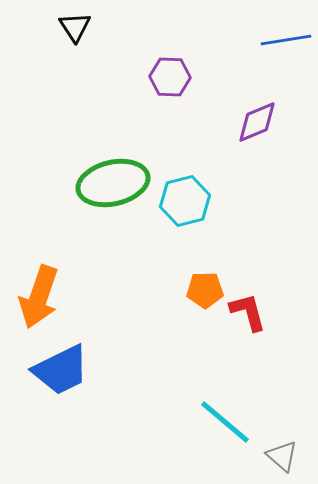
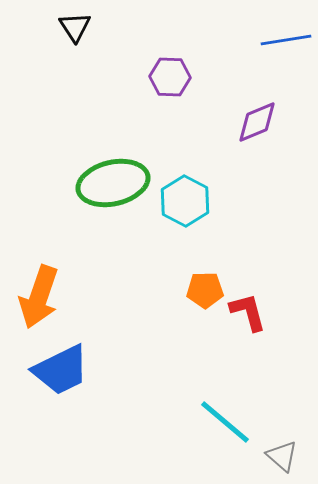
cyan hexagon: rotated 18 degrees counterclockwise
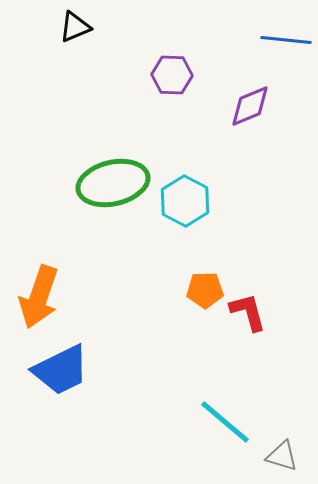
black triangle: rotated 40 degrees clockwise
blue line: rotated 15 degrees clockwise
purple hexagon: moved 2 px right, 2 px up
purple diamond: moved 7 px left, 16 px up
gray triangle: rotated 24 degrees counterclockwise
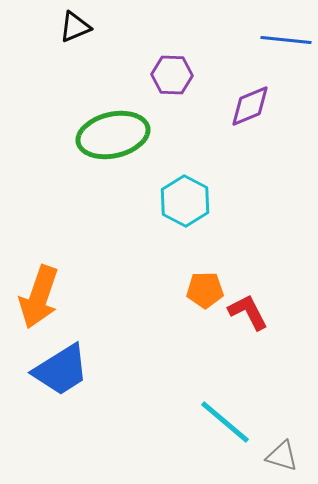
green ellipse: moved 48 px up
red L-shape: rotated 12 degrees counterclockwise
blue trapezoid: rotated 6 degrees counterclockwise
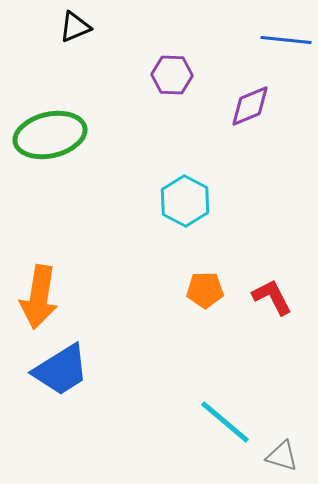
green ellipse: moved 63 px left
orange arrow: rotated 10 degrees counterclockwise
red L-shape: moved 24 px right, 15 px up
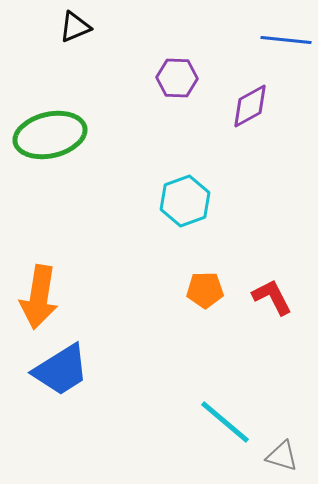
purple hexagon: moved 5 px right, 3 px down
purple diamond: rotated 6 degrees counterclockwise
cyan hexagon: rotated 12 degrees clockwise
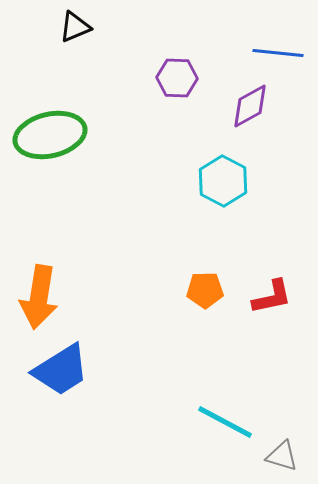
blue line: moved 8 px left, 13 px down
cyan hexagon: moved 38 px right, 20 px up; rotated 12 degrees counterclockwise
red L-shape: rotated 105 degrees clockwise
cyan line: rotated 12 degrees counterclockwise
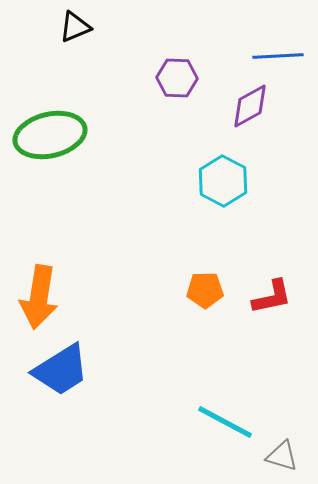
blue line: moved 3 px down; rotated 9 degrees counterclockwise
